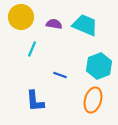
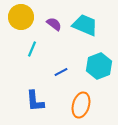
purple semicircle: rotated 28 degrees clockwise
blue line: moved 1 px right, 3 px up; rotated 48 degrees counterclockwise
orange ellipse: moved 12 px left, 5 px down
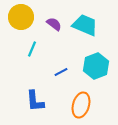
cyan hexagon: moved 3 px left
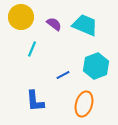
blue line: moved 2 px right, 3 px down
orange ellipse: moved 3 px right, 1 px up
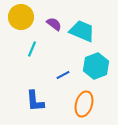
cyan trapezoid: moved 3 px left, 6 px down
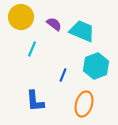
blue line: rotated 40 degrees counterclockwise
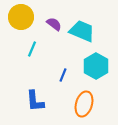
cyan hexagon: rotated 10 degrees counterclockwise
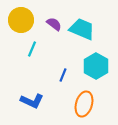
yellow circle: moved 3 px down
cyan trapezoid: moved 2 px up
blue L-shape: moved 3 px left; rotated 60 degrees counterclockwise
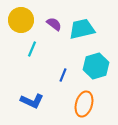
cyan trapezoid: rotated 36 degrees counterclockwise
cyan hexagon: rotated 15 degrees clockwise
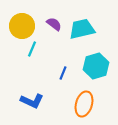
yellow circle: moved 1 px right, 6 px down
blue line: moved 2 px up
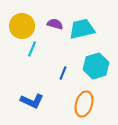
purple semicircle: moved 1 px right; rotated 21 degrees counterclockwise
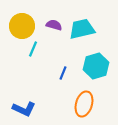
purple semicircle: moved 1 px left, 1 px down
cyan line: moved 1 px right
blue L-shape: moved 8 px left, 8 px down
